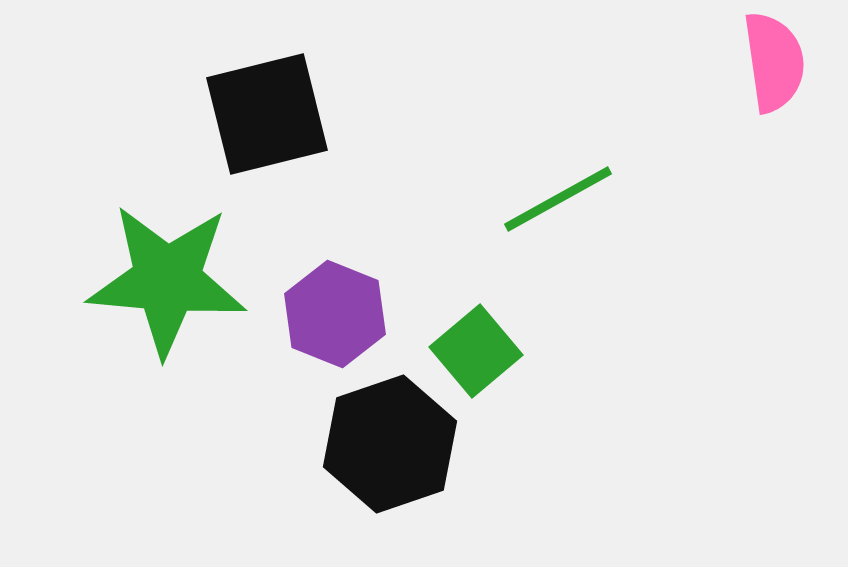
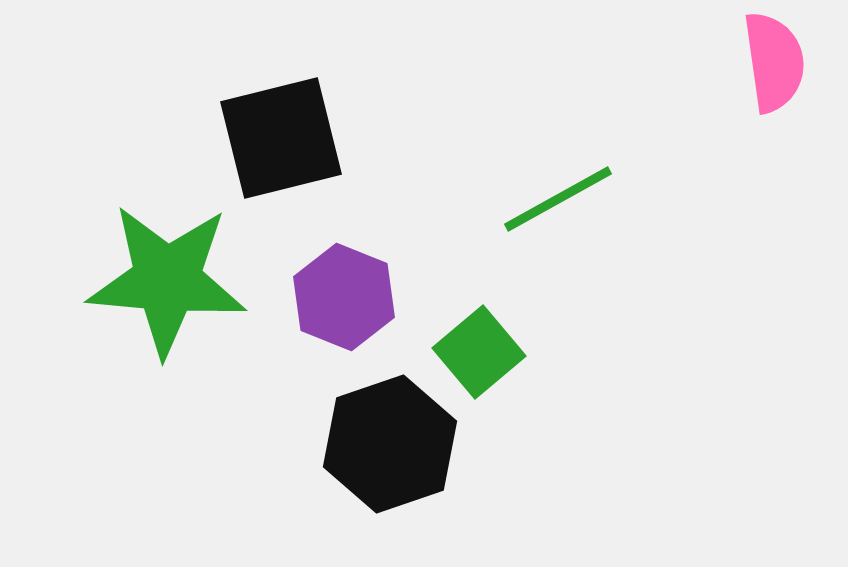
black square: moved 14 px right, 24 px down
purple hexagon: moved 9 px right, 17 px up
green square: moved 3 px right, 1 px down
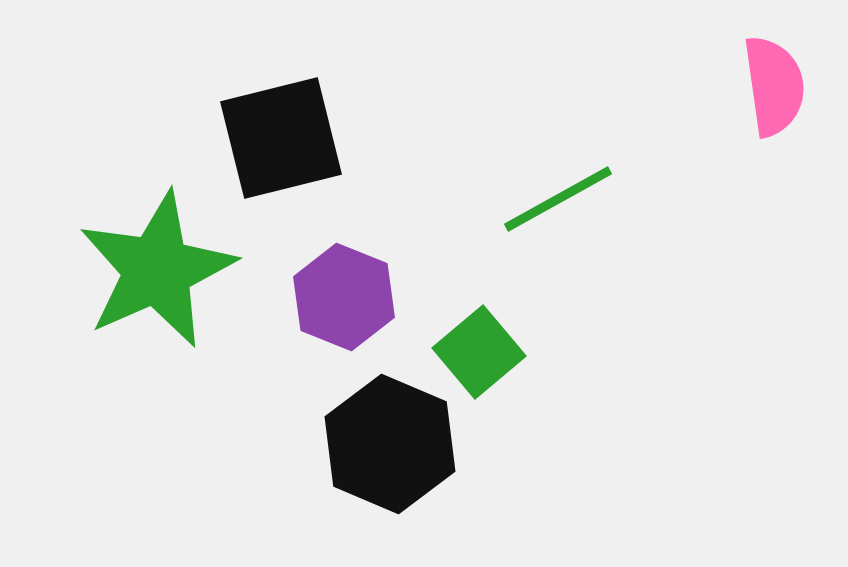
pink semicircle: moved 24 px down
green star: moved 10 px left, 10 px up; rotated 29 degrees counterclockwise
black hexagon: rotated 18 degrees counterclockwise
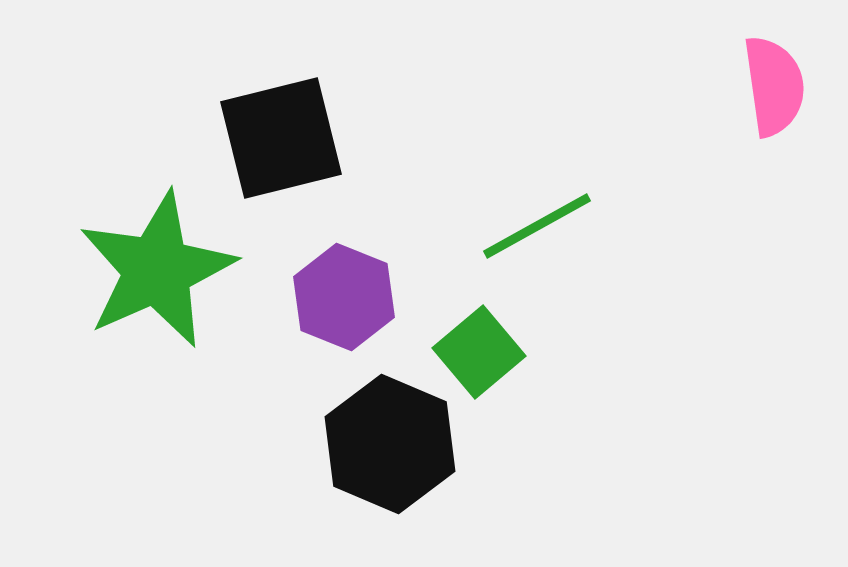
green line: moved 21 px left, 27 px down
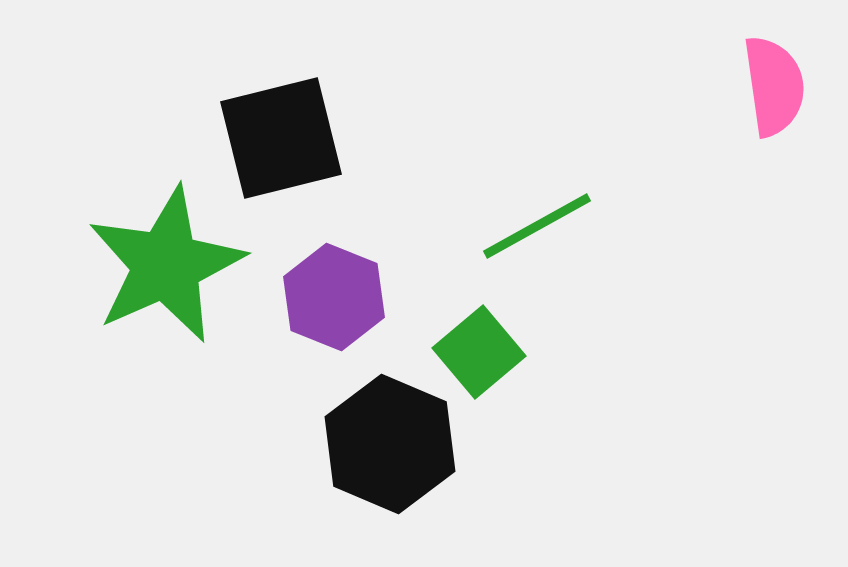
green star: moved 9 px right, 5 px up
purple hexagon: moved 10 px left
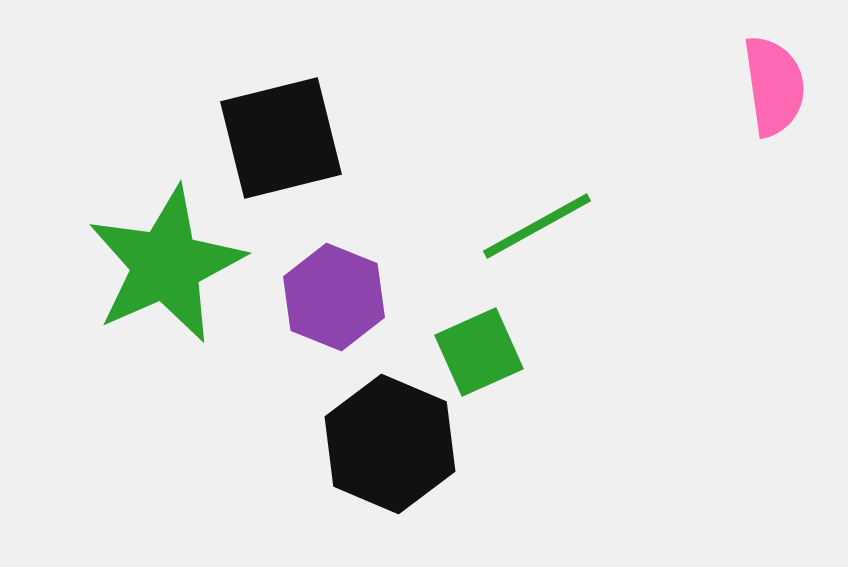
green square: rotated 16 degrees clockwise
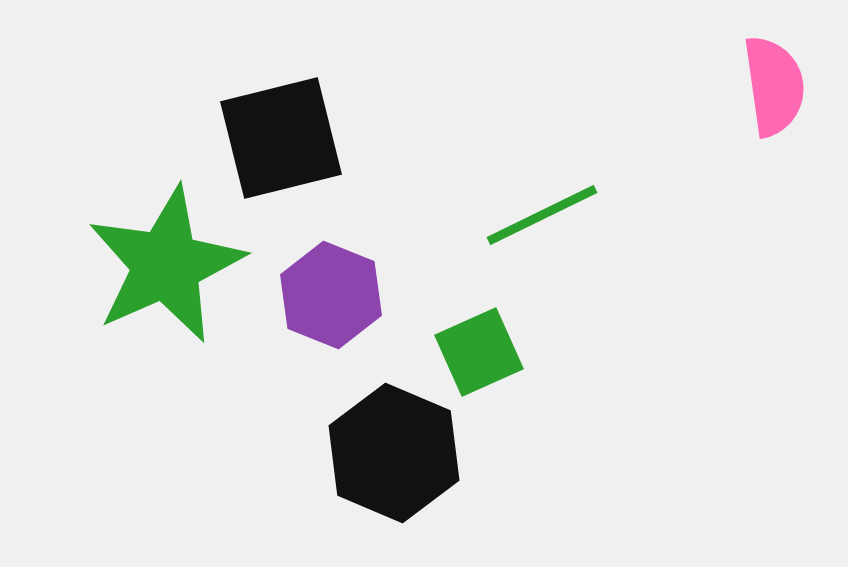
green line: moved 5 px right, 11 px up; rotated 3 degrees clockwise
purple hexagon: moved 3 px left, 2 px up
black hexagon: moved 4 px right, 9 px down
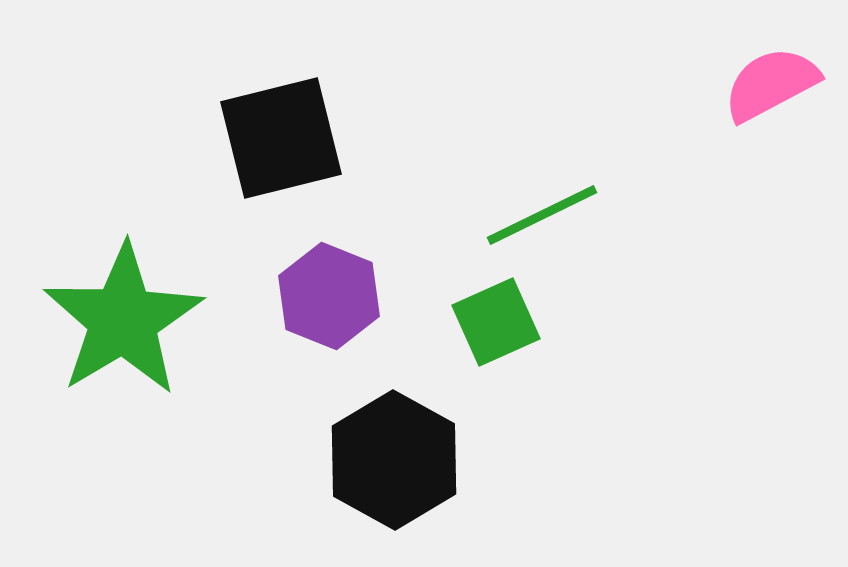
pink semicircle: moved 3 px left, 2 px up; rotated 110 degrees counterclockwise
green star: moved 43 px left, 55 px down; rotated 7 degrees counterclockwise
purple hexagon: moved 2 px left, 1 px down
green square: moved 17 px right, 30 px up
black hexagon: moved 7 px down; rotated 6 degrees clockwise
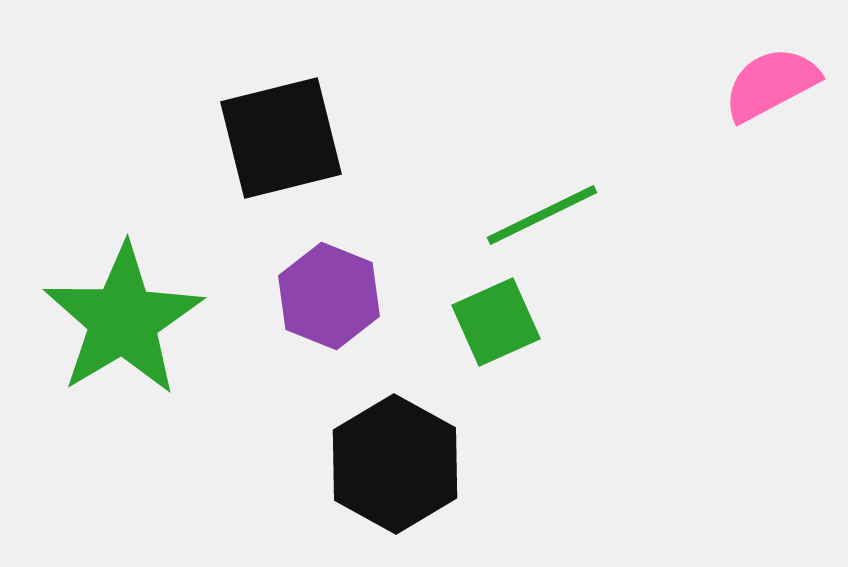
black hexagon: moved 1 px right, 4 px down
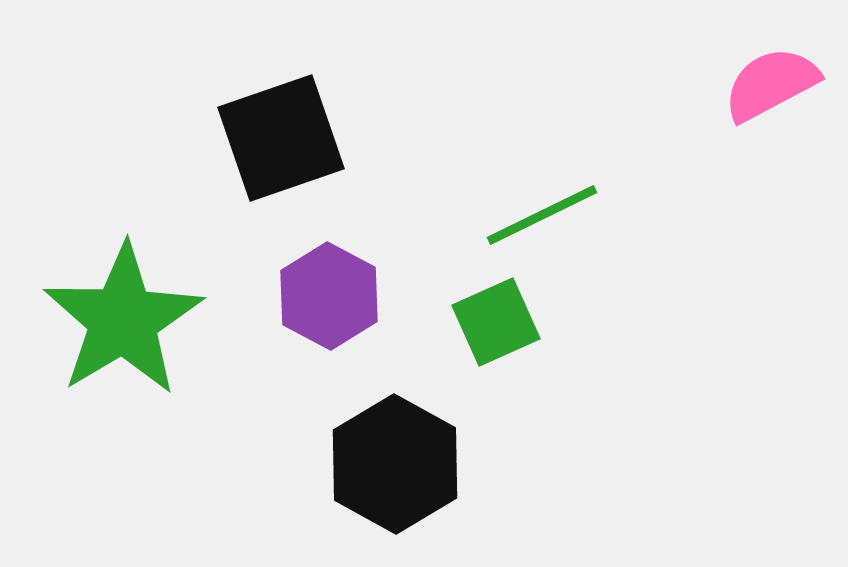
black square: rotated 5 degrees counterclockwise
purple hexagon: rotated 6 degrees clockwise
